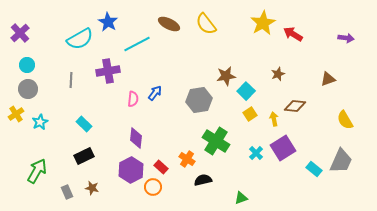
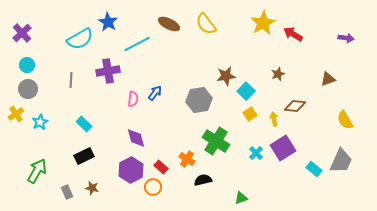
purple cross at (20, 33): moved 2 px right
purple diamond at (136, 138): rotated 20 degrees counterclockwise
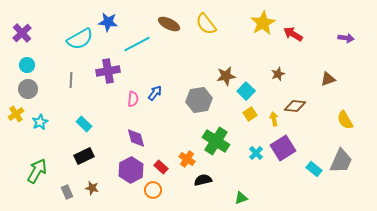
blue star at (108, 22): rotated 24 degrees counterclockwise
orange circle at (153, 187): moved 3 px down
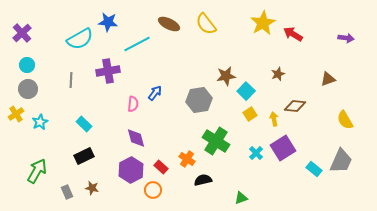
pink semicircle at (133, 99): moved 5 px down
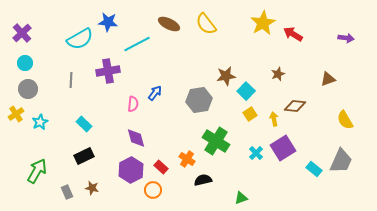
cyan circle at (27, 65): moved 2 px left, 2 px up
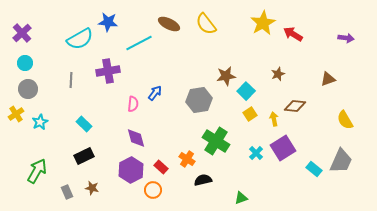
cyan line at (137, 44): moved 2 px right, 1 px up
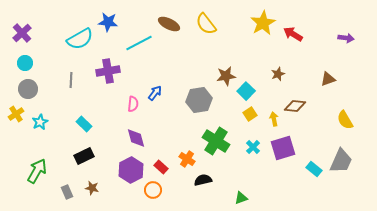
purple square at (283, 148): rotated 15 degrees clockwise
cyan cross at (256, 153): moved 3 px left, 6 px up
